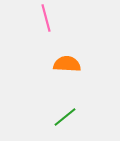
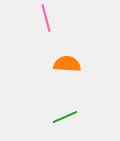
green line: rotated 15 degrees clockwise
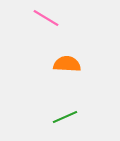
pink line: rotated 44 degrees counterclockwise
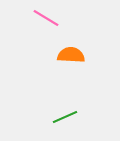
orange semicircle: moved 4 px right, 9 px up
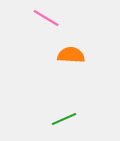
green line: moved 1 px left, 2 px down
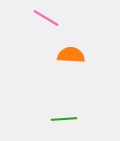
green line: rotated 20 degrees clockwise
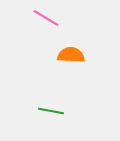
green line: moved 13 px left, 8 px up; rotated 15 degrees clockwise
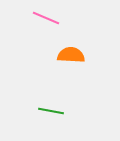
pink line: rotated 8 degrees counterclockwise
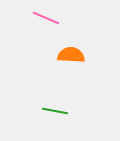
green line: moved 4 px right
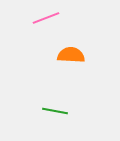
pink line: rotated 44 degrees counterclockwise
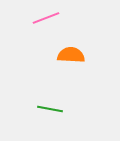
green line: moved 5 px left, 2 px up
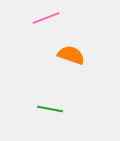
orange semicircle: rotated 16 degrees clockwise
